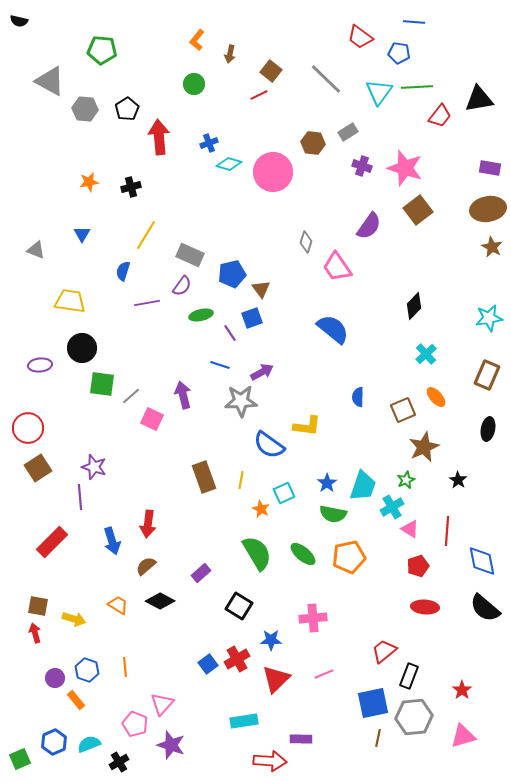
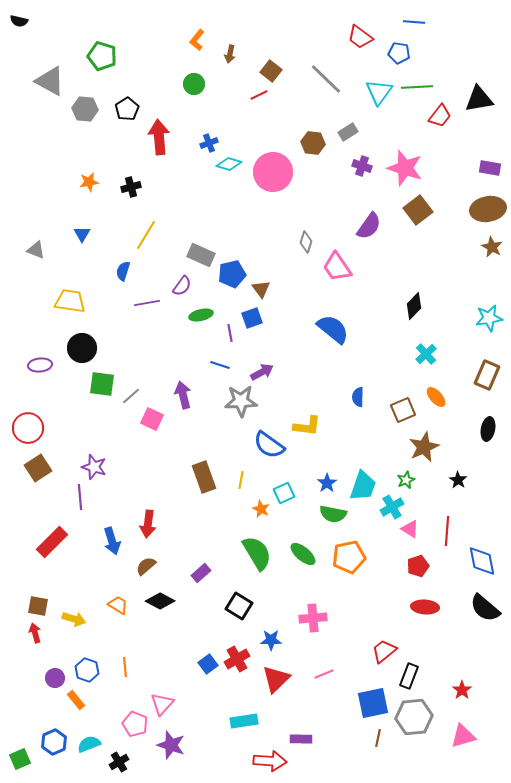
green pentagon at (102, 50): moved 6 px down; rotated 12 degrees clockwise
gray rectangle at (190, 255): moved 11 px right
purple line at (230, 333): rotated 24 degrees clockwise
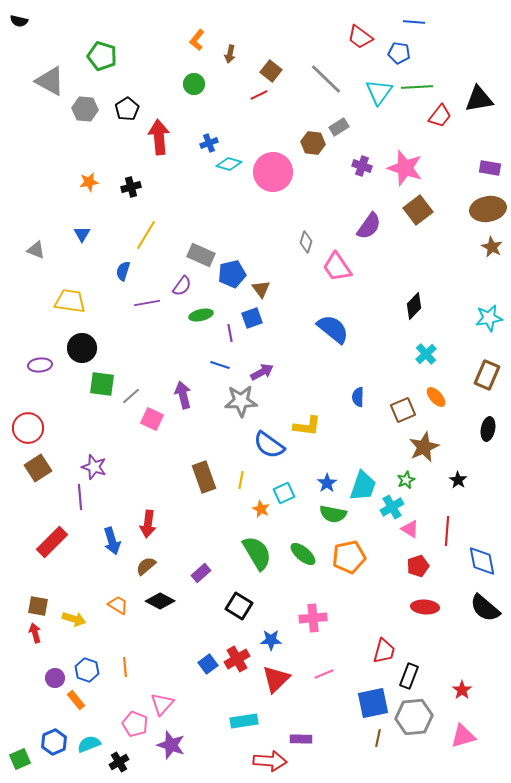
gray rectangle at (348, 132): moved 9 px left, 5 px up
red trapezoid at (384, 651): rotated 144 degrees clockwise
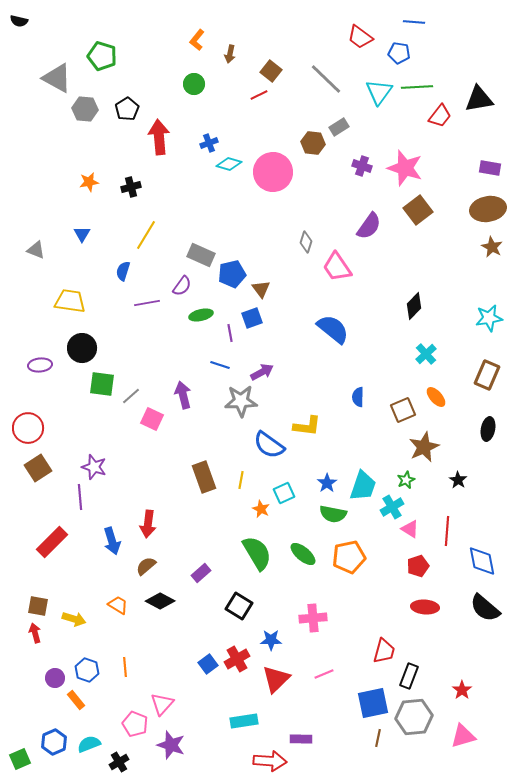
gray triangle at (50, 81): moved 7 px right, 3 px up
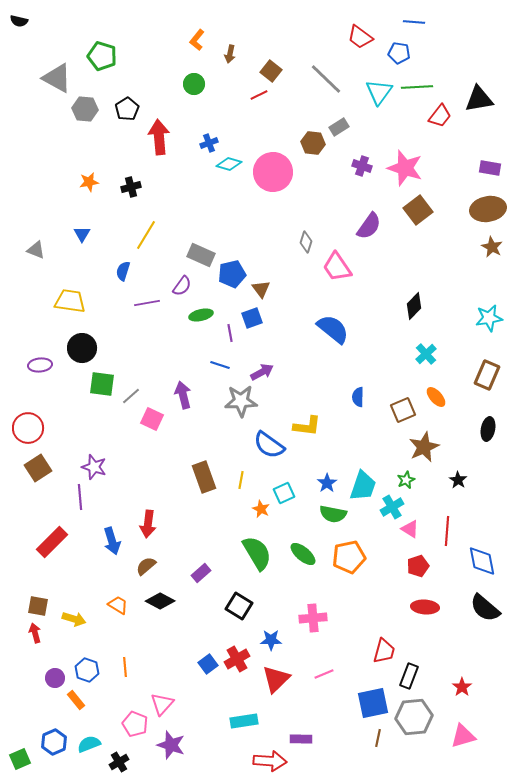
red star at (462, 690): moved 3 px up
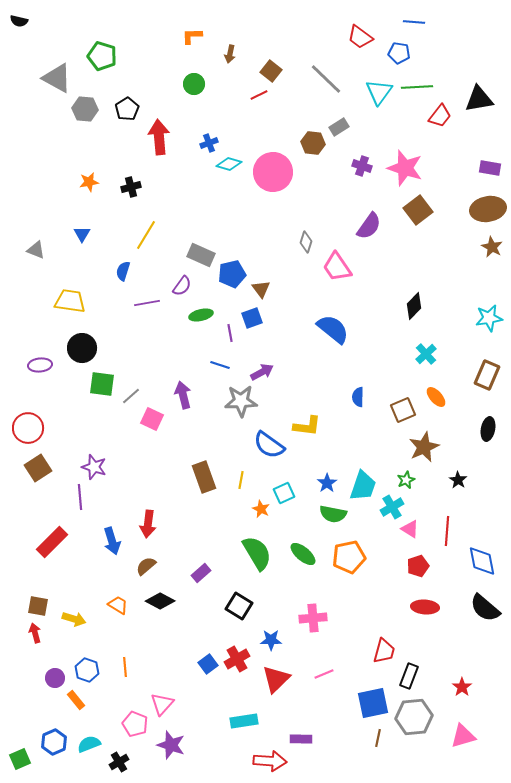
orange L-shape at (197, 40): moved 5 px left, 4 px up; rotated 50 degrees clockwise
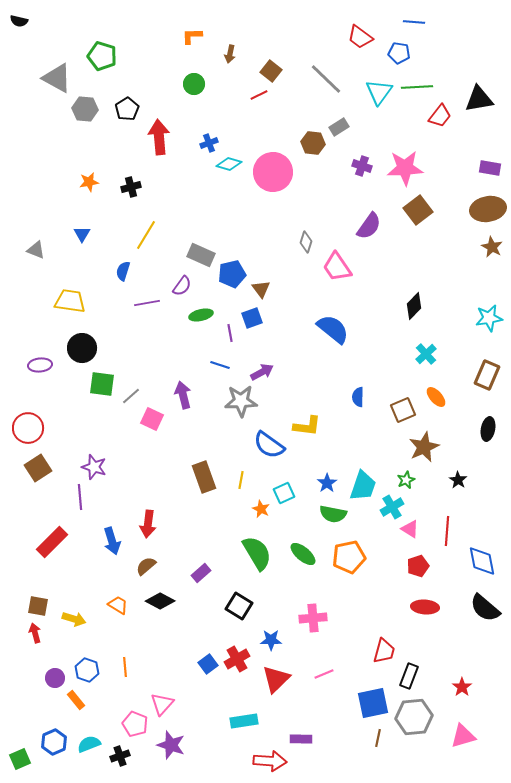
pink star at (405, 168): rotated 21 degrees counterclockwise
black cross at (119, 762): moved 1 px right, 6 px up; rotated 12 degrees clockwise
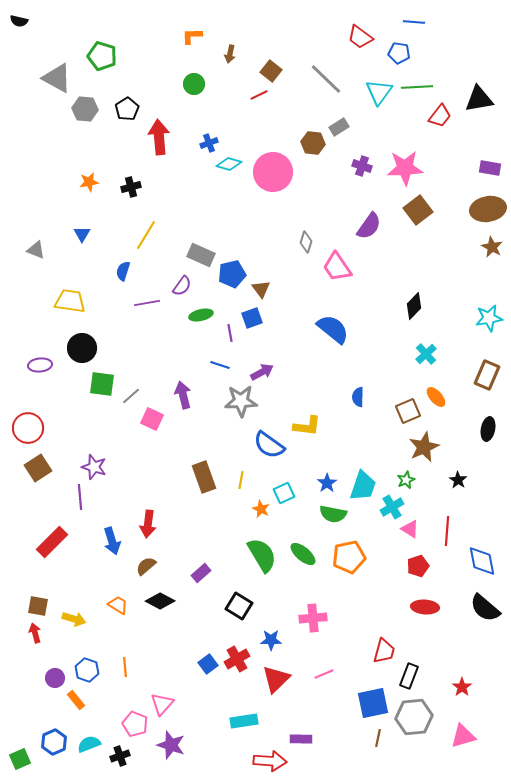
brown square at (403, 410): moved 5 px right, 1 px down
green semicircle at (257, 553): moved 5 px right, 2 px down
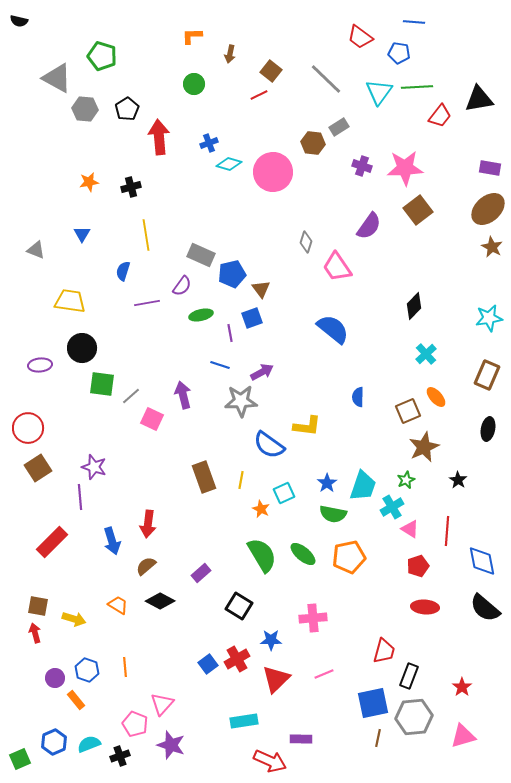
brown ellipse at (488, 209): rotated 32 degrees counterclockwise
yellow line at (146, 235): rotated 40 degrees counterclockwise
red arrow at (270, 761): rotated 20 degrees clockwise
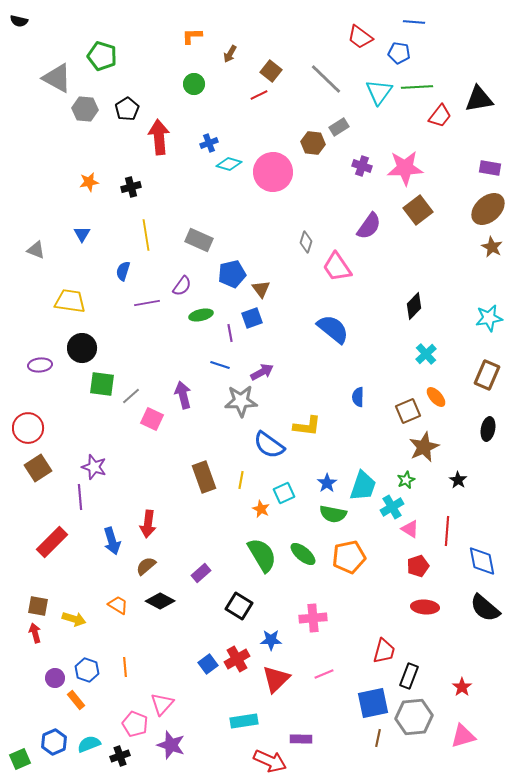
brown arrow at (230, 54): rotated 18 degrees clockwise
gray rectangle at (201, 255): moved 2 px left, 15 px up
